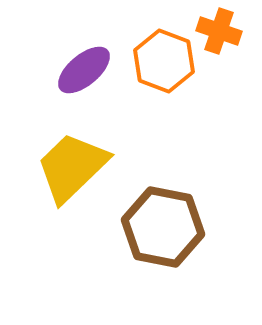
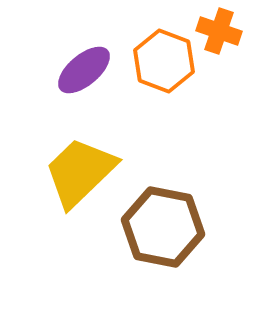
yellow trapezoid: moved 8 px right, 5 px down
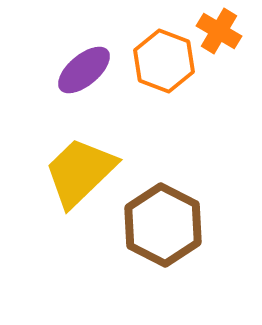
orange cross: rotated 12 degrees clockwise
brown hexagon: moved 2 px up; rotated 16 degrees clockwise
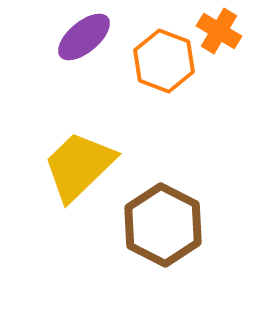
purple ellipse: moved 33 px up
yellow trapezoid: moved 1 px left, 6 px up
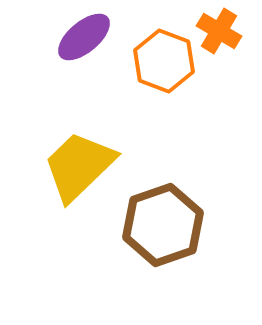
brown hexagon: rotated 14 degrees clockwise
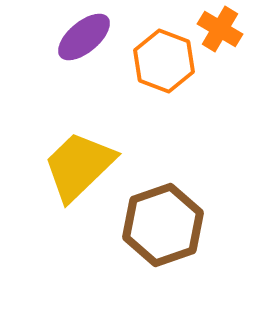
orange cross: moved 1 px right, 2 px up
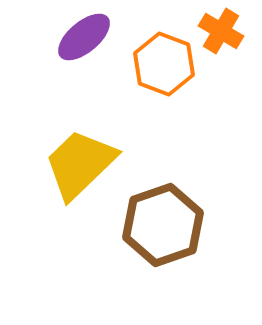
orange cross: moved 1 px right, 2 px down
orange hexagon: moved 3 px down
yellow trapezoid: moved 1 px right, 2 px up
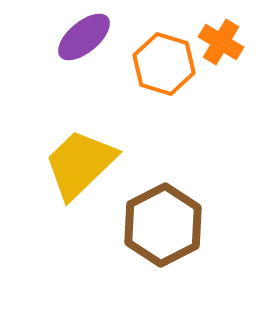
orange cross: moved 11 px down
orange hexagon: rotated 4 degrees counterclockwise
brown hexagon: rotated 8 degrees counterclockwise
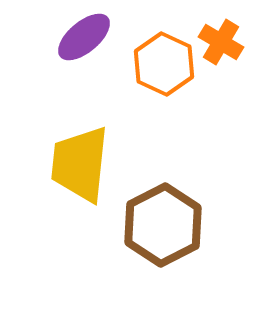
orange hexagon: rotated 8 degrees clockwise
yellow trapezoid: rotated 40 degrees counterclockwise
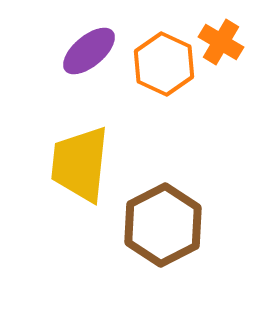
purple ellipse: moved 5 px right, 14 px down
